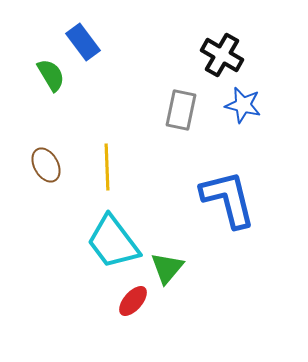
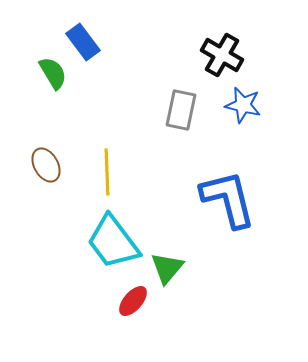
green semicircle: moved 2 px right, 2 px up
yellow line: moved 5 px down
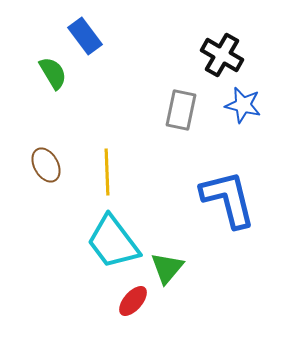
blue rectangle: moved 2 px right, 6 px up
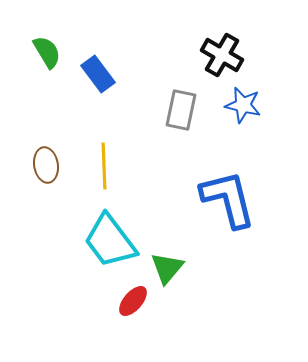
blue rectangle: moved 13 px right, 38 px down
green semicircle: moved 6 px left, 21 px up
brown ellipse: rotated 20 degrees clockwise
yellow line: moved 3 px left, 6 px up
cyan trapezoid: moved 3 px left, 1 px up
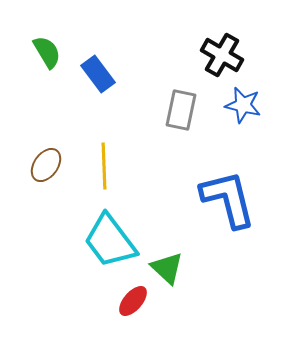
brown ellipse: rotated 44 degrees clockwise
green triangle: rotated 27 degrees counterclockwise
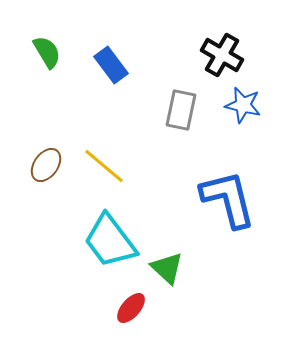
blue rectangle: moved 13 px right, 9 px up
yellow line: rotated 48 degrees counterclockwise
red ellipse: moved 2 px left, 7 px down
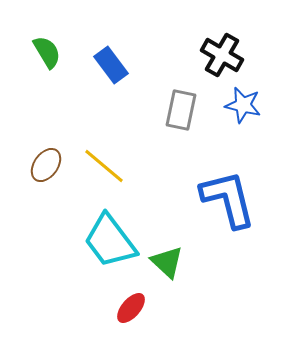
green triangle: moved 6 px up
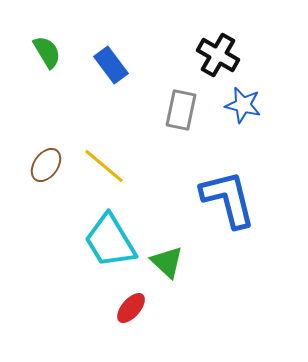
black cross: moved 4 px left
cyan trapezoid: rotated 6 degrees clockwise
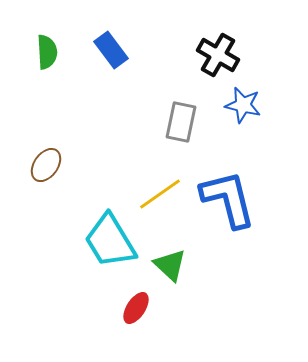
green semicircle: rotated 28 degrees clockwise
blue rectangle: moved 15 px up
gray rectangle: moved 12 px down
yellow line: moved 56 px right, 28 px down; rotated 75 degrees counterclockwise
green triangle: moved 3 px right, 3 px down
red ellipse: moved 5 px right; rotated 8 degrees counterclockwise
